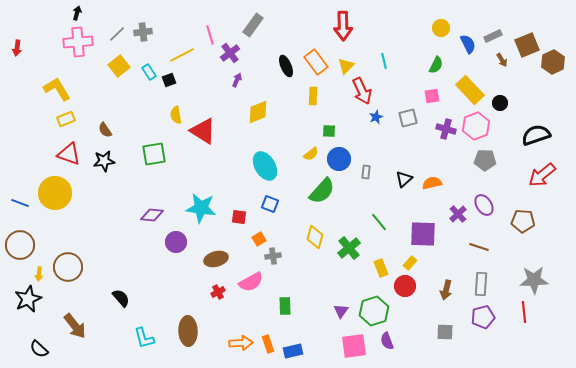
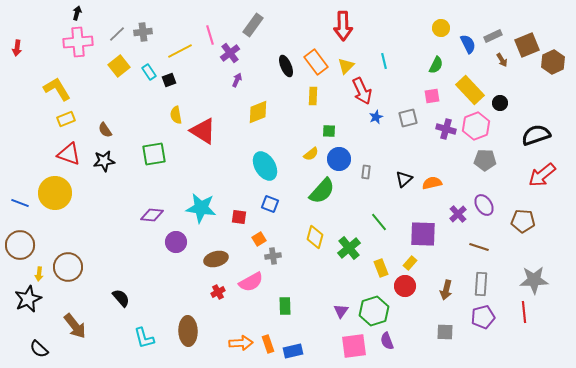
yellow line at (182, 55): moved 2 px left, 4 px up
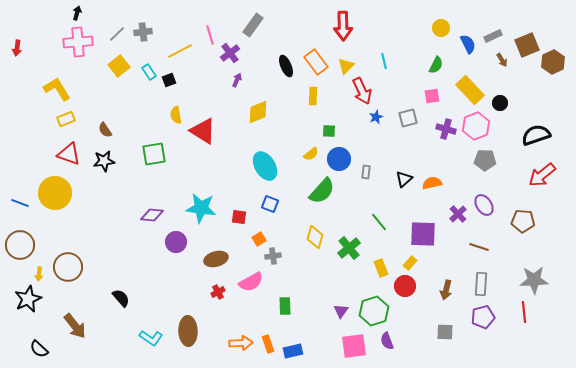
cyan L-shape at (144, 338): moved 7 px right; rotated 40 degrees counterclockwise
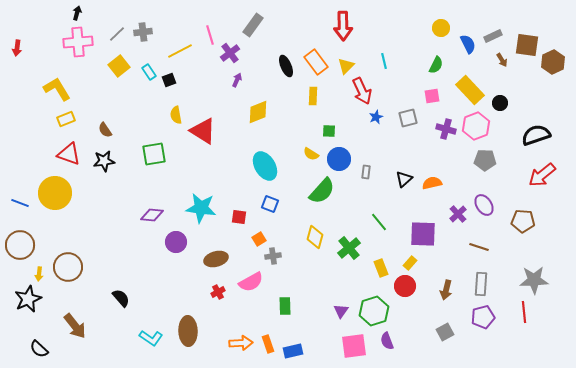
brown square at (527, 45): rotated 30 degrees clockwise
yellow semicircle at (311, 154): rotated 70 degrees clockwise
gray square at (445, 332): rotated 30 degrees counterclockwise
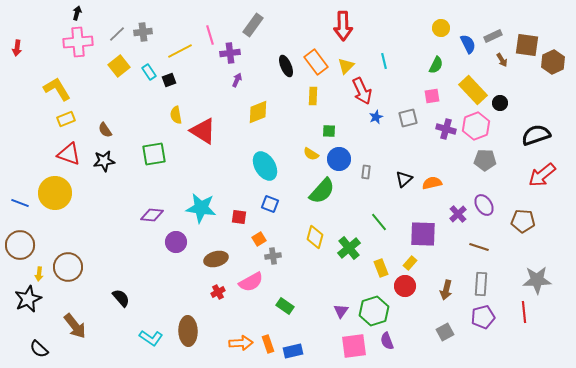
purple cross at (230, 53): rotated 30 degrees clockwise
yellow rectangle at (470, 90): moved 3 px right
gray star at (534, 280): moved 3 px right
green rectangle at (285, 306): rotated 54 degrees counterclockwise
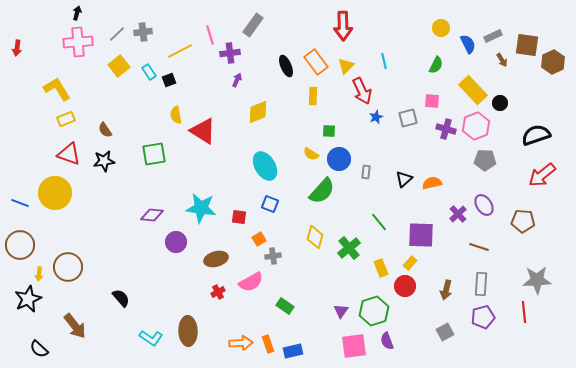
pink square at (432, 96): moved 5 px down; rotated 14 degrees clockwise
purple square at (423, 234): moved 2 px left, 1 px down
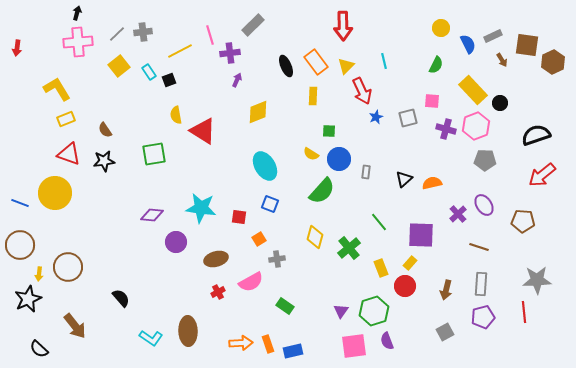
gray rectangle at (253, 25): rotated 10 degrees clockwise
gray cross at (273, 256): moved 4 px right, 3 px down
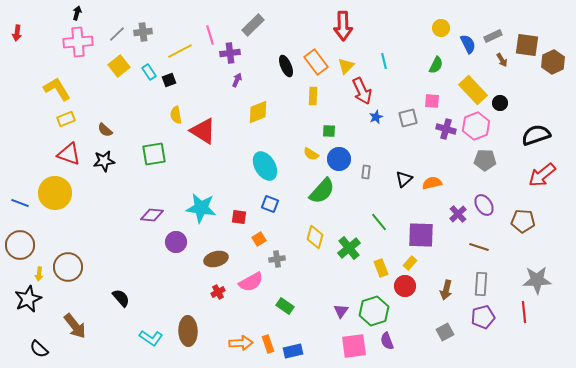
red arrow at (17, 48): moved 15 px up
brown semicircle at (105, 130): rotated 14 degrees counterclockwise
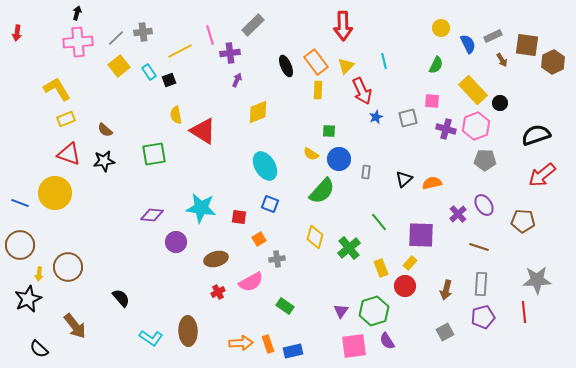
gray line at (117, 34): moved 1 px left, 4 px down
yellow rectangle at (313, 96): moved 5 px right, 6 px up
purple semicircle at (387, 341): rotated 12 degrees counterclockwise
